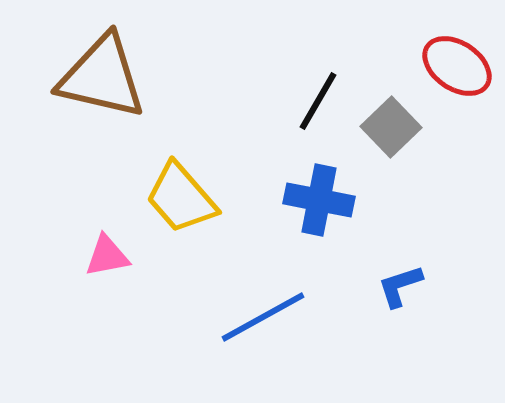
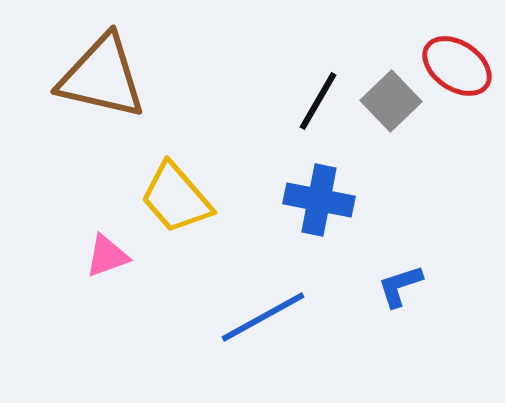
gray square: moved 26 px up
yellow trapezoid: moved 5 px left
pink triangle: rotated 9 degrees counterclockwise
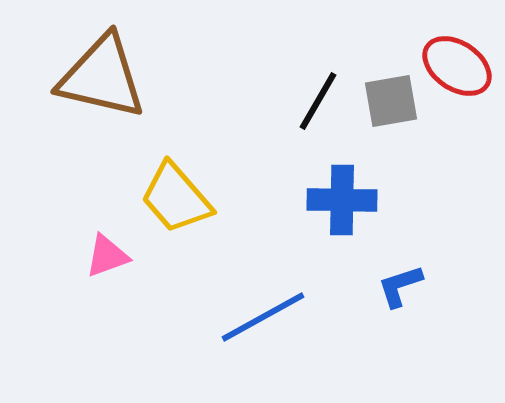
gray square: rotated 34 degrees clockwise
blue cross: moved 23 px right; rotated 10 degrees counterclockwise
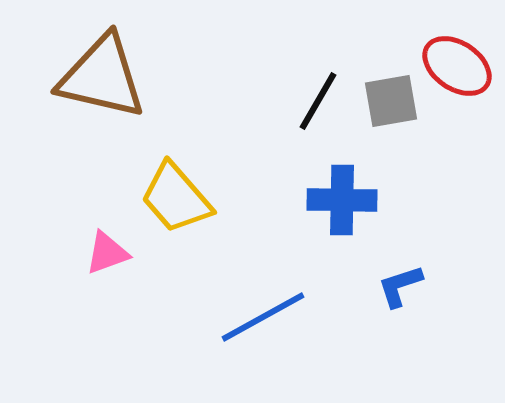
pink triangle: moved 3 px up
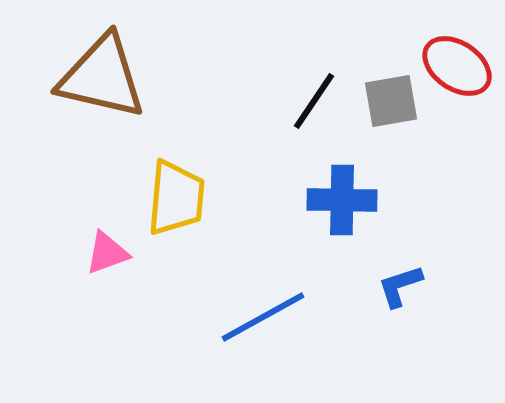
black line: moved 4 px left; rotated 4 degrees clockwise
yellow trapezoid: rotated 134 degrees counterclockwise
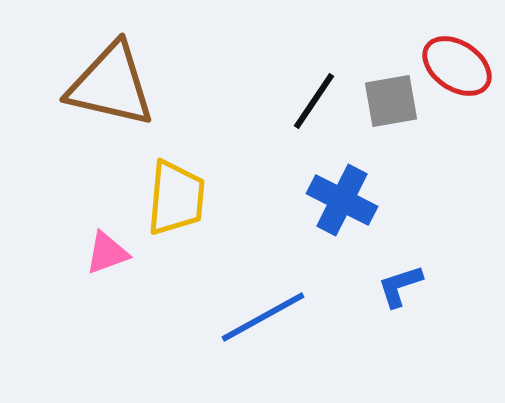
brown triangle: moved 9 px right, 8 px down
blue cross: rotated 26 degrees clockwise
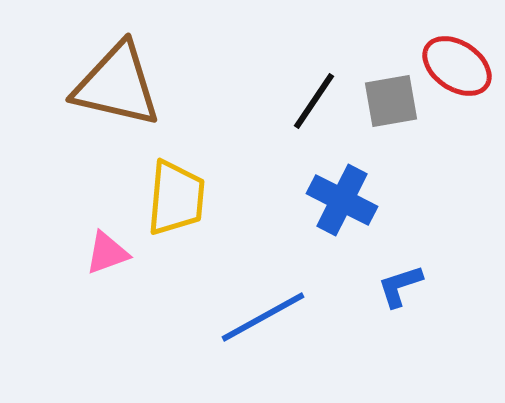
brown triangle: moved 6 px right
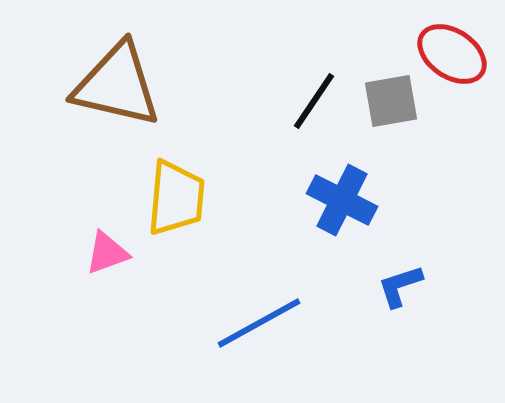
red ellipse: moved 5 px left, 12 px up
blue line: moved 4 px left, 6 px down
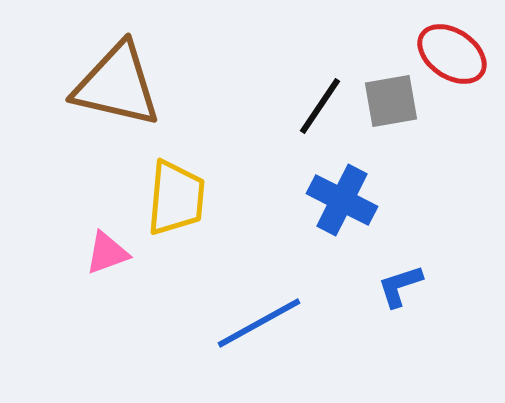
black line: moved 6 px right, 5 px down
